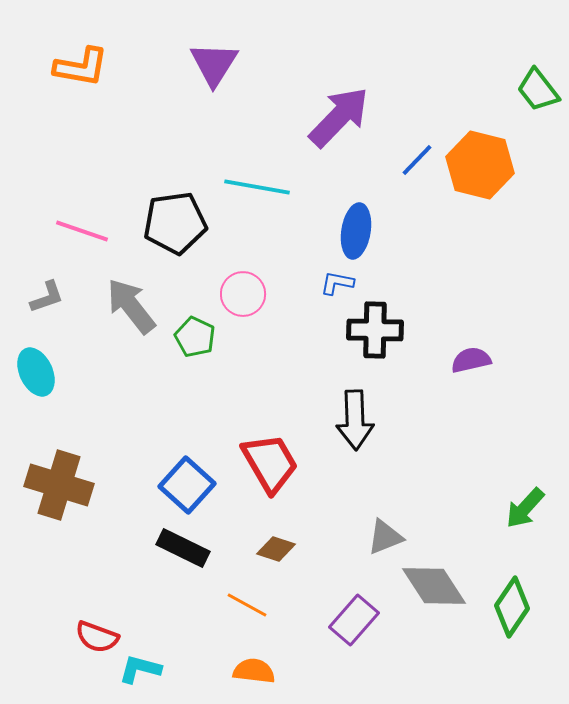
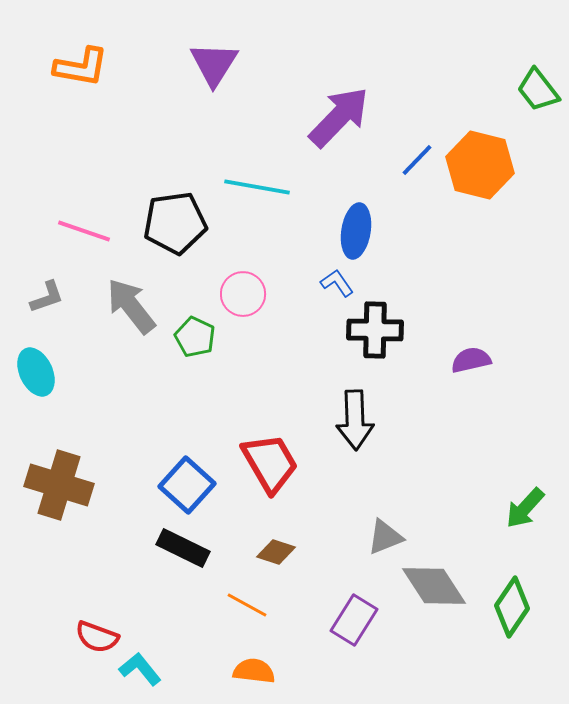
pink line: moved 2 px right
blue L-shape: rotated 44 degrees clockwise
brown diamond: moved 3 px down
purple rectangle: rotated 9 degrees counterclockwise
cyan L-shape: rotated 36 degrees clockwise
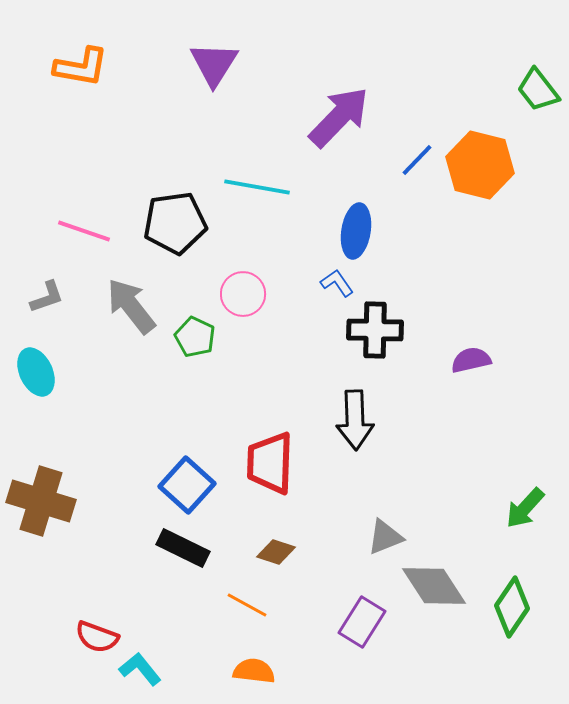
red trapezoid: rotated 148 degrees counterclockwise
brown cross: moved 18 px left, 16 px down
purple rectangle: moved 8 px right, 2 px down
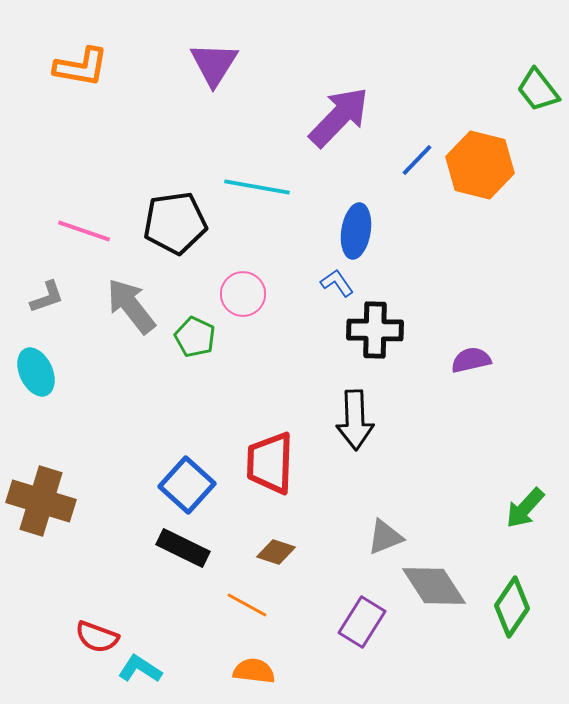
cyan L-shape: rotated 18 degrees counterclockwise
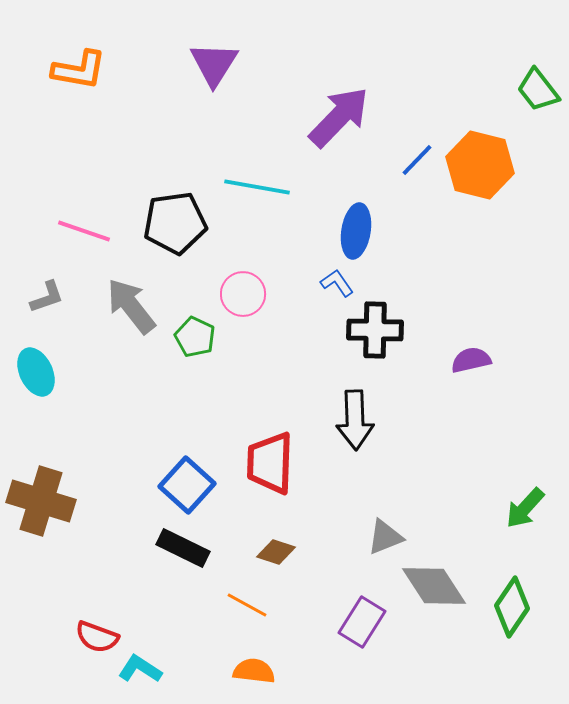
orange L-shape: moved 2 px left, 3 px down
